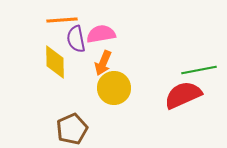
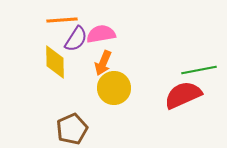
purple semicircle: rotated 136 degrees counterclockwise
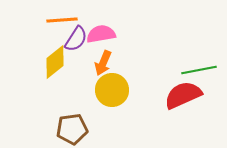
yellow diamond: rotated 52 degrees clockwise
yellow circle: moved 2 px left, 2 px down
brown pentagon: rotated 16 degrees clockwise
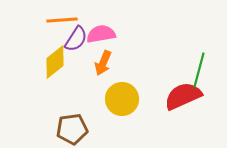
green line: rotated 64 degrees counterclockwise
yellow circle: moved 10 px right, 9 px down
red semicircle: moved 1 px down
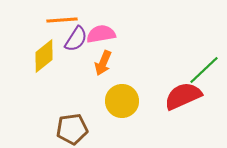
yellow diamond: moved 11 px left, 6 px up
green line: moved 5 px right; rotated 32 degrees clockwise
yellow circle: moved 2 px down
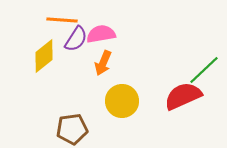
orange line: rotated 8 degrees clockwise
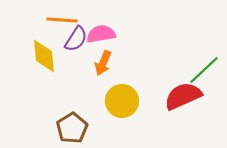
yellow diamond: rotated 56 degrees counterclockwise
brown pentagon: moved 1 px up; rotated 24 degrees counterclockwise
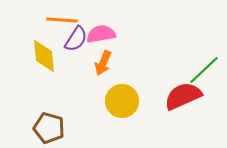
brown pentagon: moved 23 px left; rotated 24 degrees counterclockwise
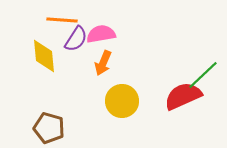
green line: moved 1 px left, 5 px down
